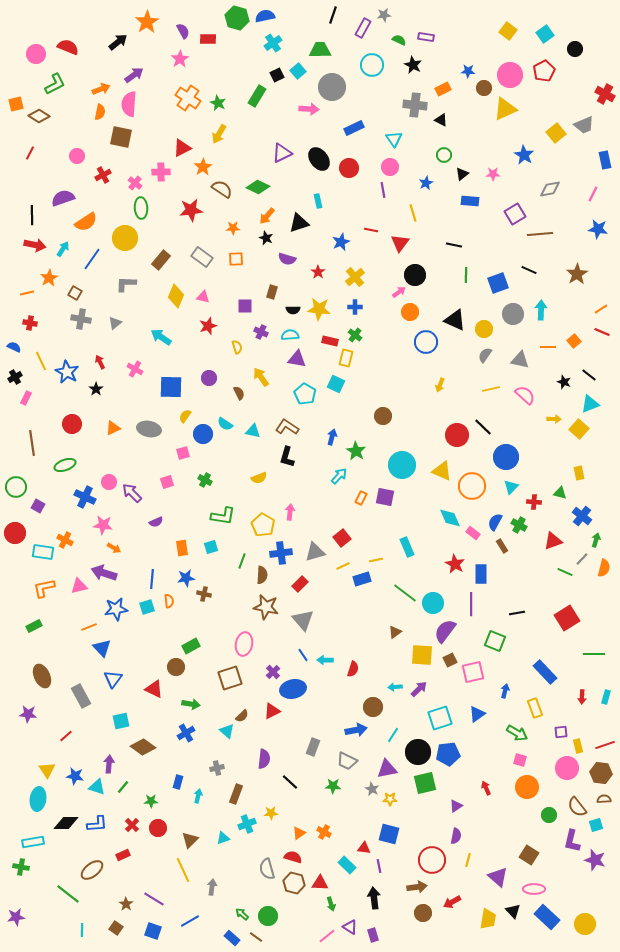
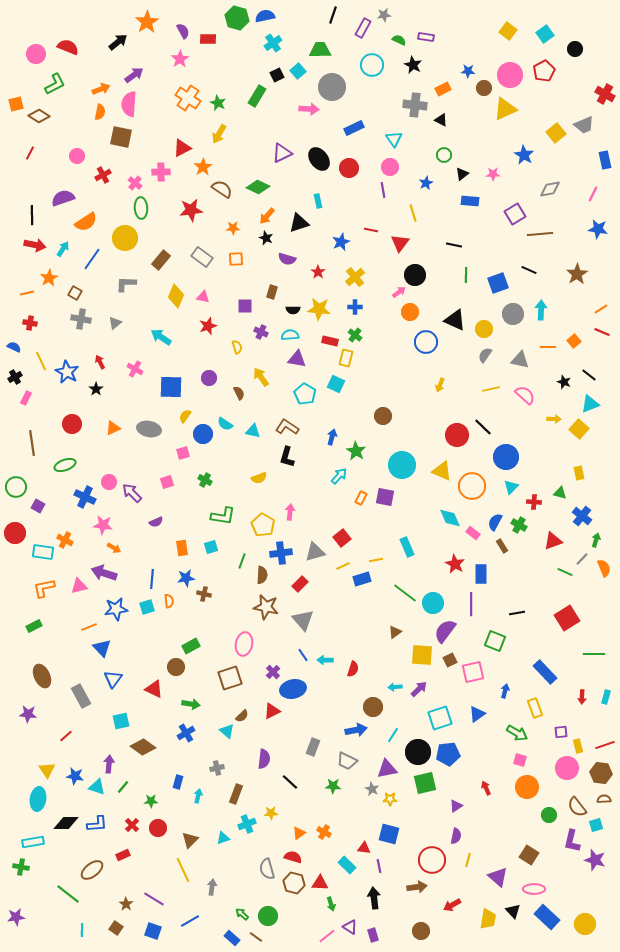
orange semicircle at (604, 568): rotated 36 degrees counterclockwise
red arrow at (452, 902): moved 3 px down
brown circle at (423, 913): moved 2 px left, 18 px down
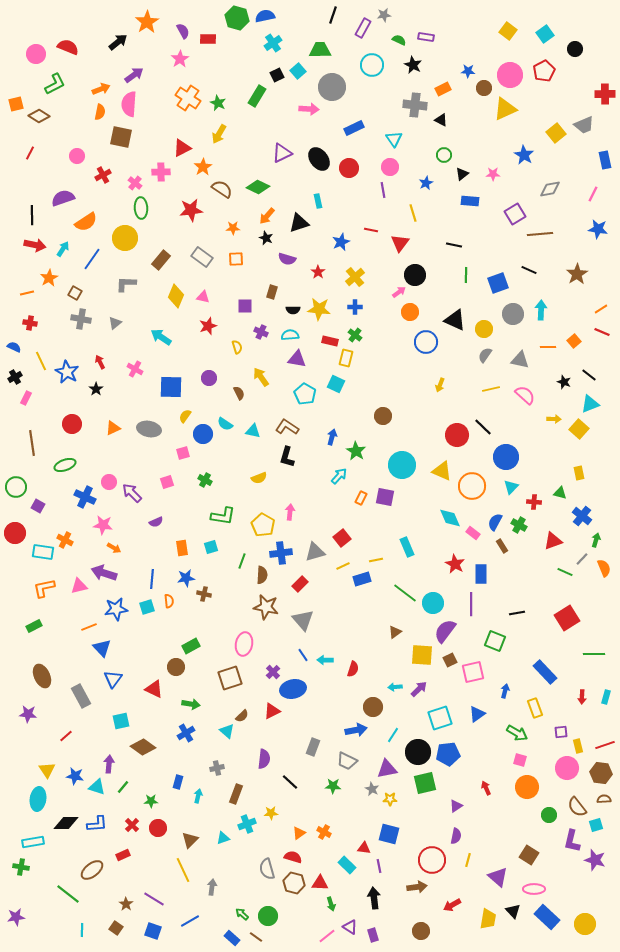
red cross at (605, 94): rotated 30 degrees counterclockwise
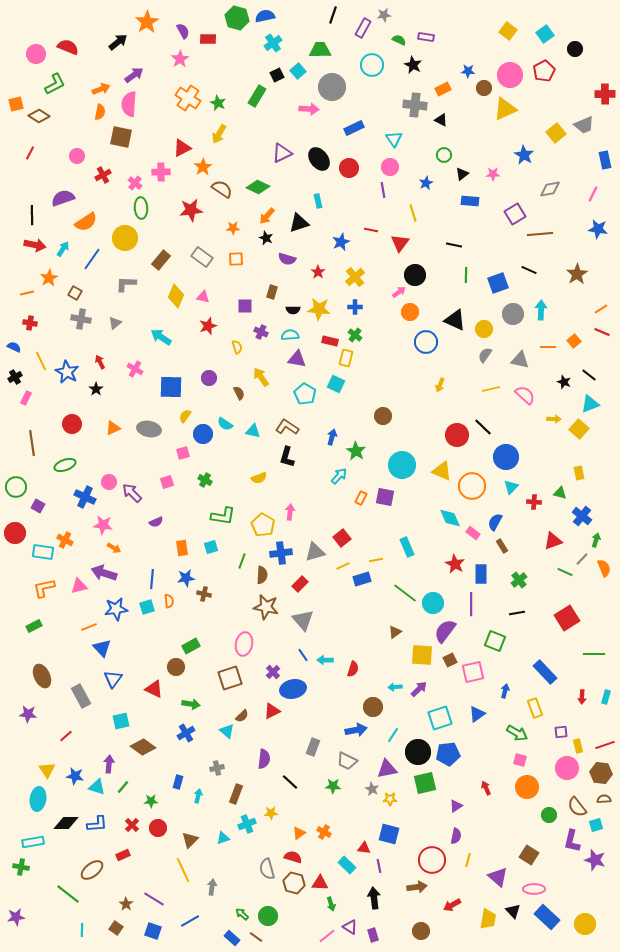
green cross at (519, 525): moved 55 px down; rotated 21 degrees clockwise
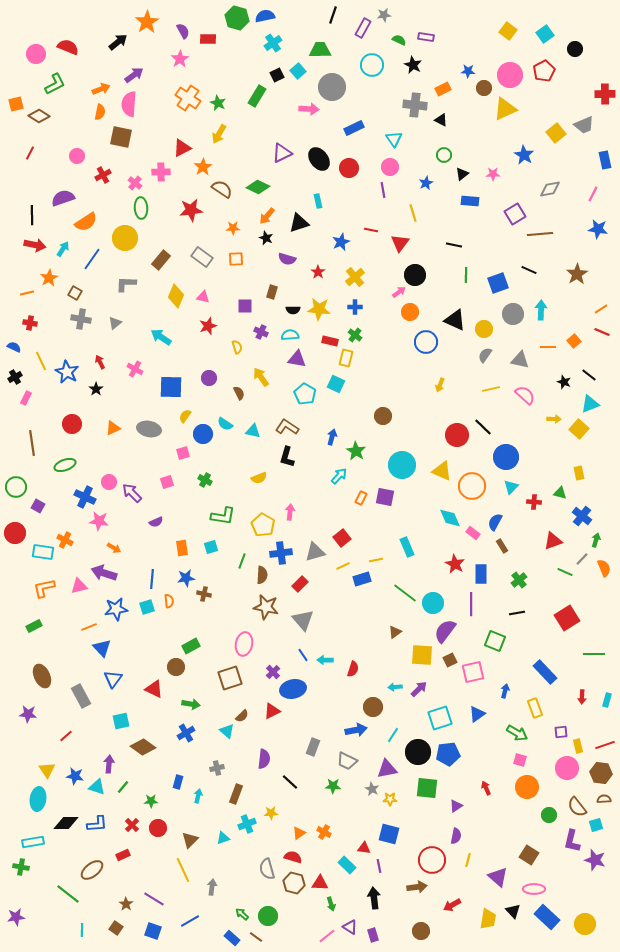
pink star at (103, 525): moved 4 px left, 4 px up
cyan rectangle at (606, 697): moved 1 px right, 3 px down
green square at (425, 783): moved 2 px right, 5 px down; rotated 20 degrees clockwise
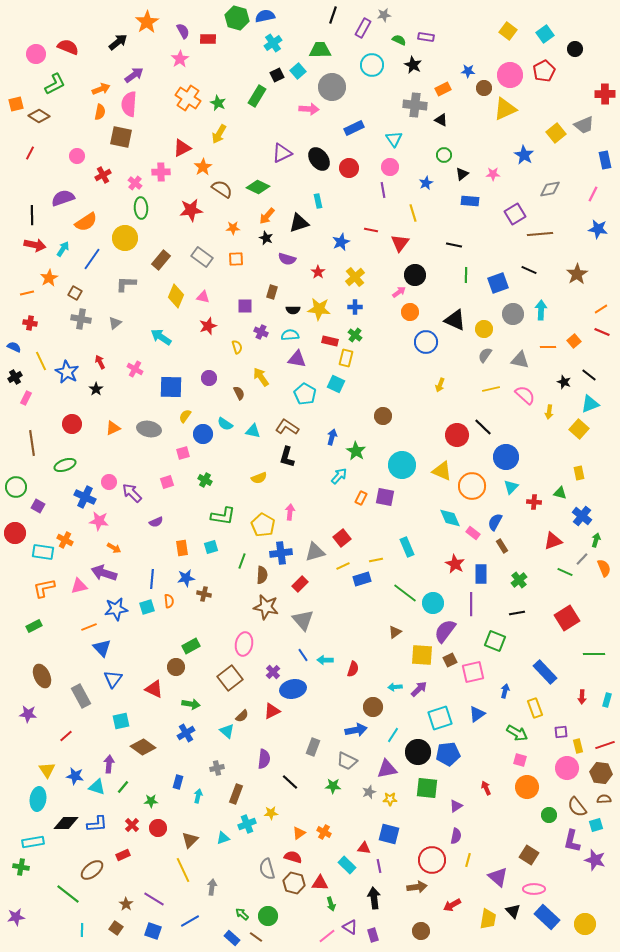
yellow arrow at (554, 419): moved 5 px left, 7 px up; rotated 96 degrees clockwise
brown square at (230, 678): rotated 20 degrees counterclockwise
gray star at (372, 789): moved 3 px left, 3 px down; rotated 24 degrees clockwise
